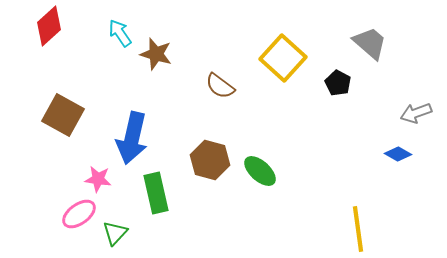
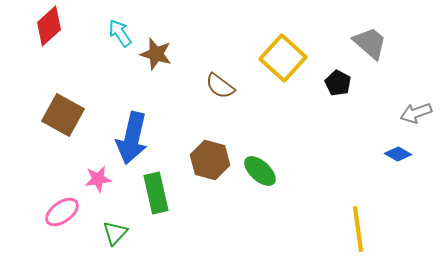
pink star: rotated 16 degrees counterclockwise
pink ellipse: moved 17 px left, 2 px up
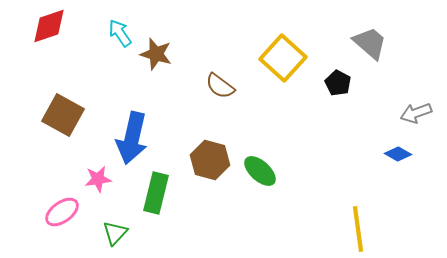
red diamond: rotated 24 degrees clockwise
green rectangle: rotated 27 degrees clockwise
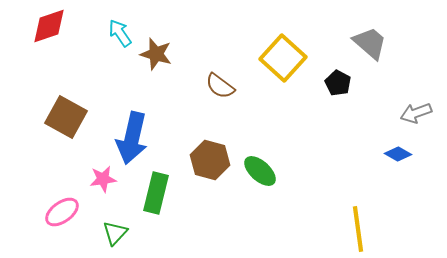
brown square: moved 3 px right, 2 px down
pink star: moved 5 px right
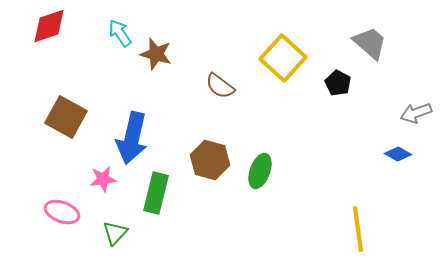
green ellipse: rotated 68 degrees clockwise
pink ellipse: rotated 56 degrees clockwise
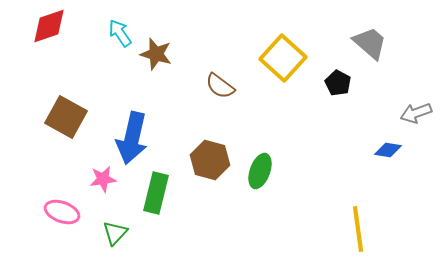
blue diamond: moved 10 px left, 4 px up; rotated 20 degrees counterclockwise
